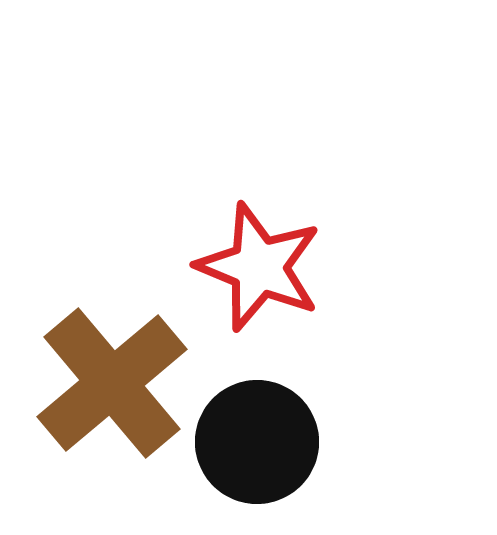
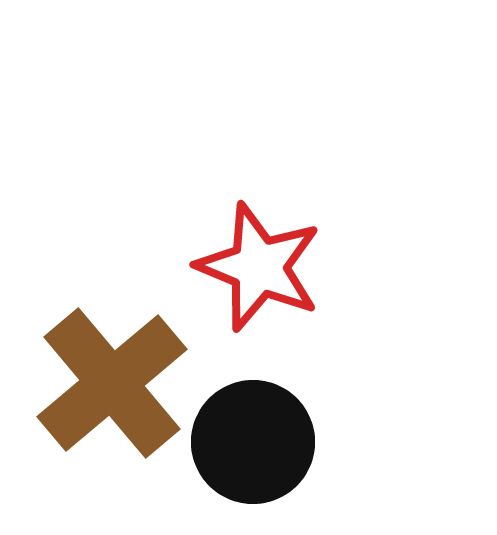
black circle: moved 4 px left
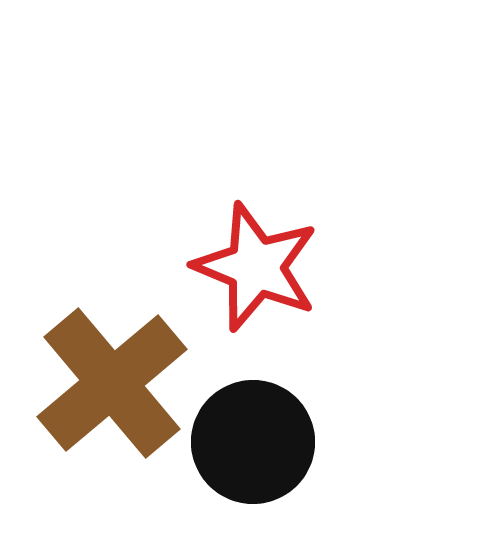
red star: moved 3 px left
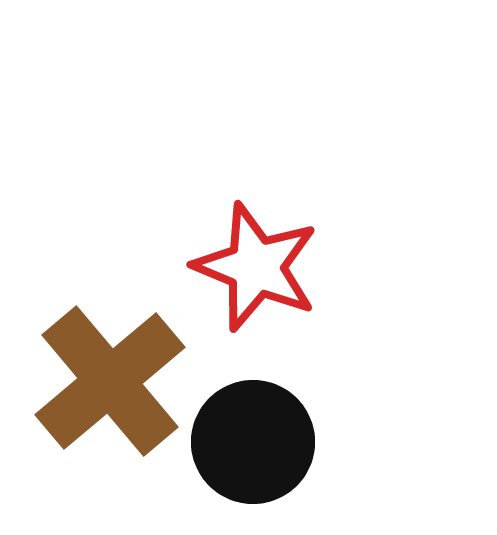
brown cross: moved 2 px left, 2 px up
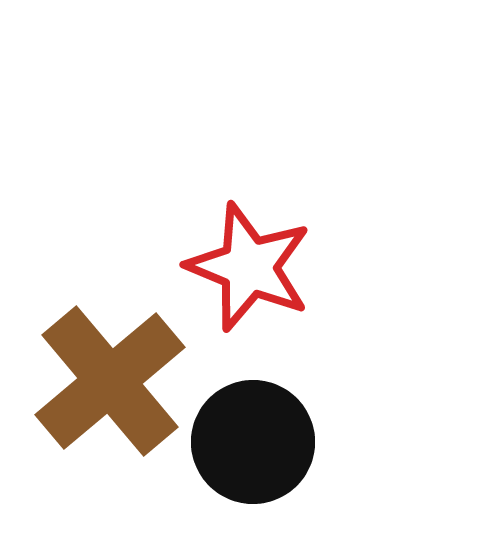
red star: moved 7 px left
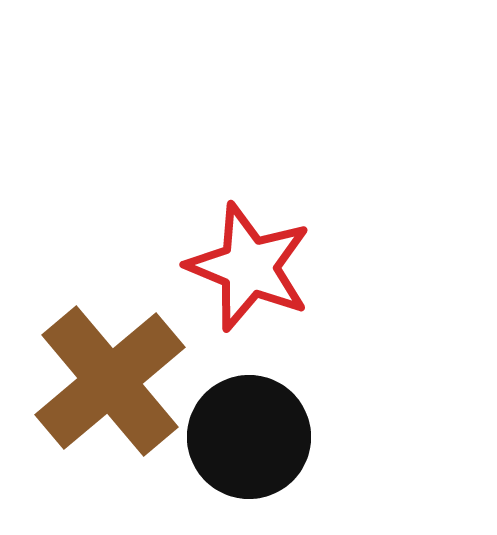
black circle: moved 4 px left, 5 px up
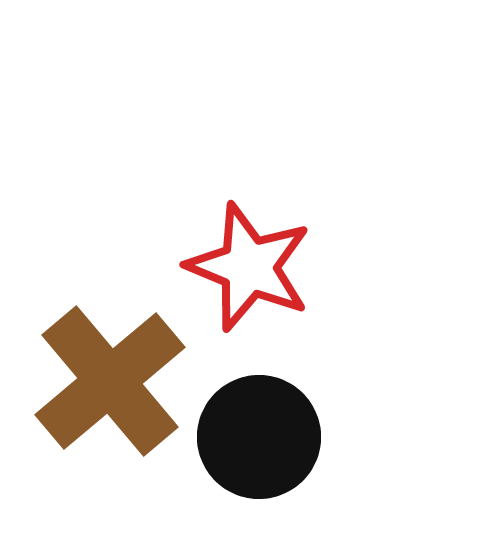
black circle: moved 10 px right
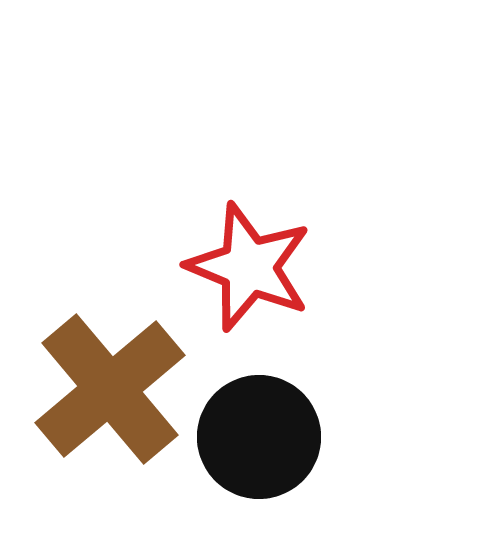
brown cross: moved 8 px down
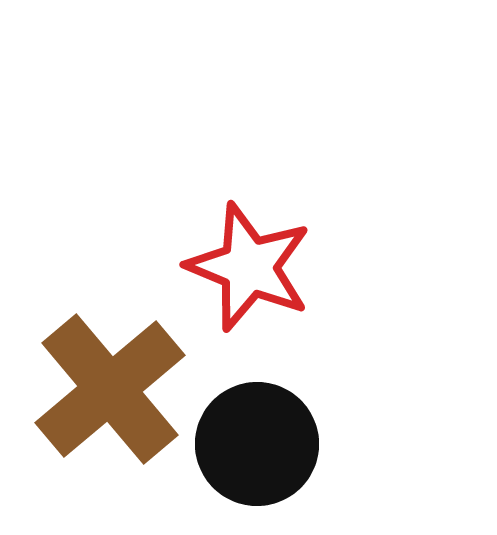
black circle: moved 2 px left, 7 px down
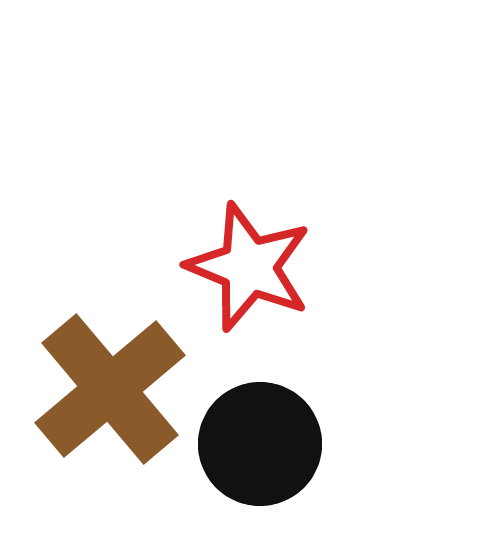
black circle: moved 3 px right
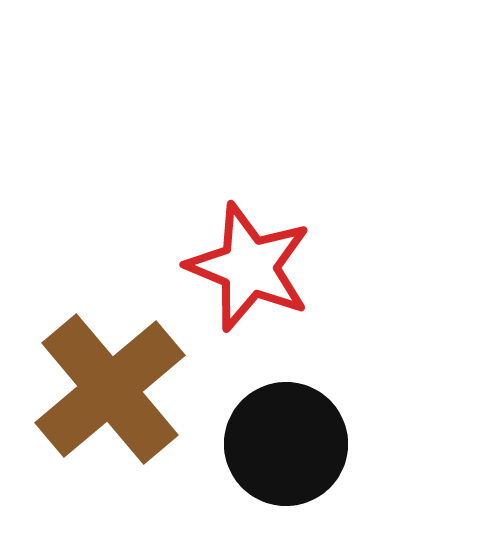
black circle: moved 26 px right
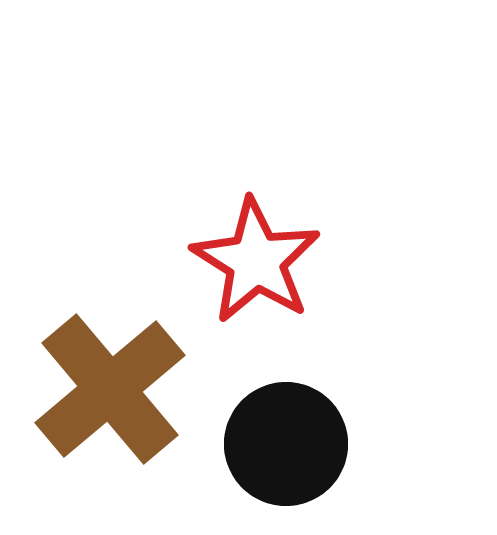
red star: moved 7 px right, 6 px up; rotated 10 degrees clockwise
